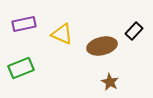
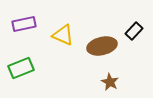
yellow triangle: moved 1 px right, 1 px down
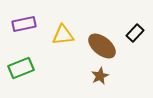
black rectangle: moved 1 px right, 2 px down
yellow triangle: rotated 30 degrees counterclockwise
brown ellipse: rotated 52 degrees clockwise
brown star: moved 10 px left, 6 px up; rotated 18 degrees clockwise
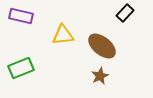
purple rectangle: moved 3 px left, 8 px up; rotated 25 degrees clockwise
black rectangle: moved 10 px left, 20 px up
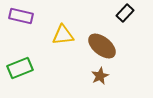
green rectangle: moved 1 px left
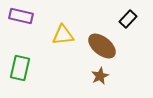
black rectangle: moved 3 px right, 6 px down
green rectangle: rotated 55 degrees counterclockwise
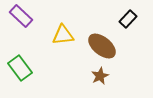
purple rectangle: rotated 30 degrees clockwise
green rectangle: rotated 50 degrees counterclockwise
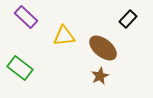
purple rectangle: moved 5 px right, 1 px down
yellow triangle: moved 1 px right, 1 px down
brown ellipse: moved 1 px right, 2 px down
green rectangle: rotated 15 degrees counterclockwise
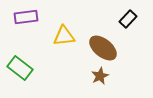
purple rectangle: rotated 50 degrees counterclockwise
